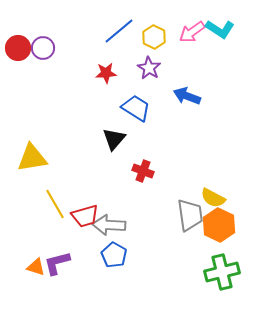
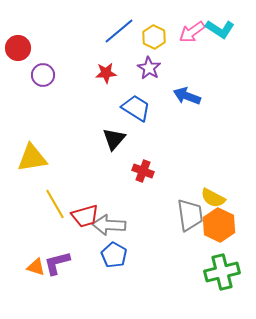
purple circle: moved 27 px down
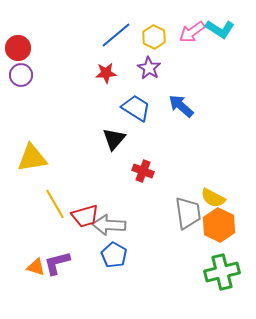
blue line: moved 3 px left, 4 px down
purple circle: moved 22 px left
blue arrow: moved 6 px left, 10 px down; rotated 20 degrees clockwise
gray trapezoid: moved 2 px left, 2 px up
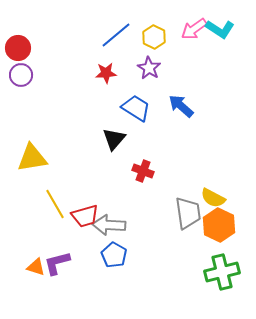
pink arrow: moved 2 px right, 3 px up
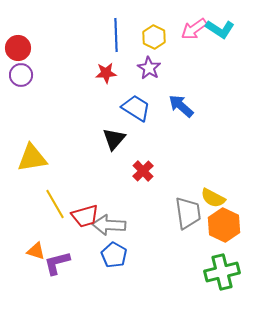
blue line: rotated 52 degrees counterclockwise
red cross: rotated 25 degrees clockwise
orange hexagon: moved 5 px right
orange triangle: moved 16 px up
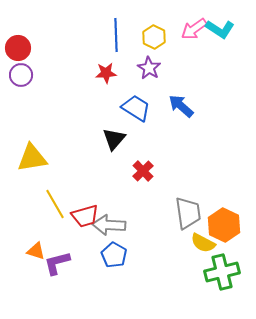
yellow semicircle: moved 10 px left, 45 px down
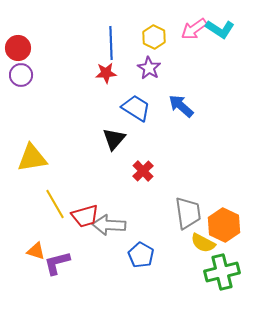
blue line: moved 5 px left, 8 px down
blue pentagon: moved 27 px right
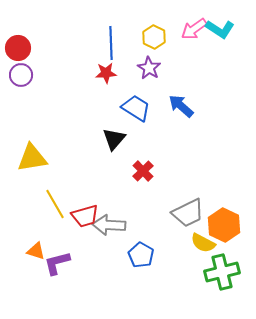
gray trapezoid: rotated 72 degrees clockwise
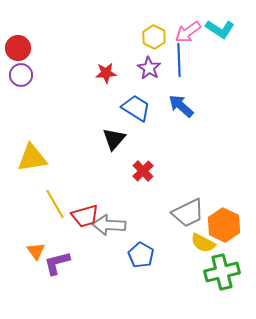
pink arrow: moved 6 px left, 3 px down
blue line: moved 68 px right, 17 px down
orange triangle: rotated 36 degrees clockwise
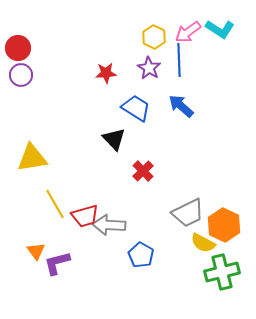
black triangle: rotated 25 degrees counterclockwise
